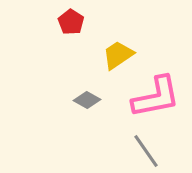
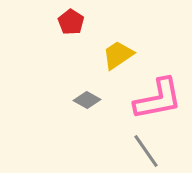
pink L-shape: moved 2 px right, 2 px down
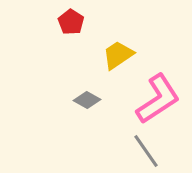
pink L-shape: rotated 22 degrees counterclockwise
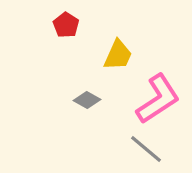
red pentagon: moved 5 px left, 3 px down
yellow trapezoid: rotated 148 degrees clockwise
gray line: moved 2 px up; rotated 15 degrees counterclockwise
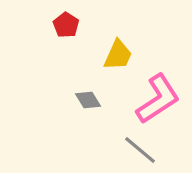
gray diamond: moved 1 px right; rotated 28 degrees clockwise
gray line: moved 6 px left, 1 px down
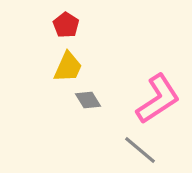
yellow trapezoid: moved 50 px left, 12 px down
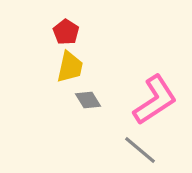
red pentagon: moved 7 px down
yellow trapezoid: moved 2 px right; rotated 12 degrees counterclockwise
pink L-shape: moved 3 px left, 1 px down
